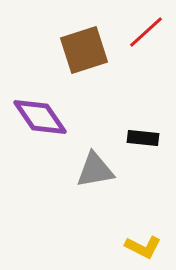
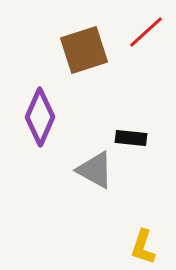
purple diamond: rotated 58 degrees clockwise
black rectangle: moved 12 px left
gray triangle: rotated 39 degrees clockwise
yellow L-shape: rotated 81 degrees clockwise
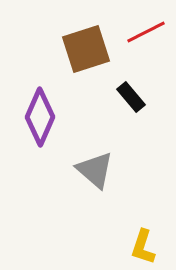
red line: rotated 15 degrees clockwise
brown square: moved 2 px right, 1 px up
black rectangle: moved 41 px up; rotated 44 degrees clockwise
gray triangle: rotated 12 degrees clockwise
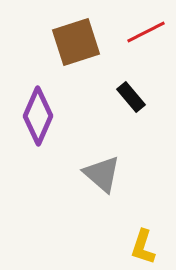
brown square: moved 10 px left, 7 px up
purple diamond: moved 2 px left, 1 px up
gray triangle: moved 7 px right, 4 px down
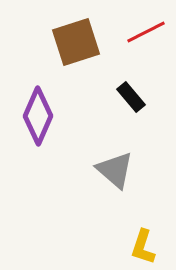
gray triangle: moved 13 px right, 4 px up
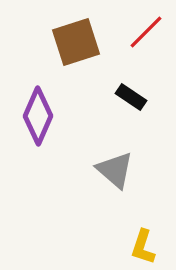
red line: rotated 18 degrees counterclockwise
black rectangle: rotated 16 degrees counterclockwise
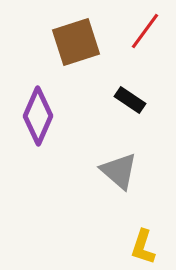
red line: moved 1 px left, 1 px up; rotated 9 degrees counterclockwise
black rectangle: moved 1 px left, 3 px down
gray triangle: moved 4 px right, 1 px down
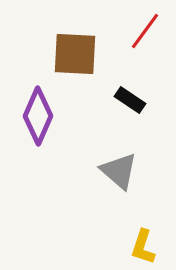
brown square: moved 1 px left, 12 px down; rotated 21 degrees clockwise
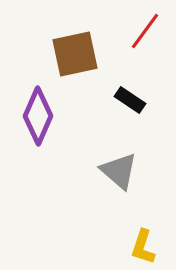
brown square: rotated 15 degrees counterclockwise
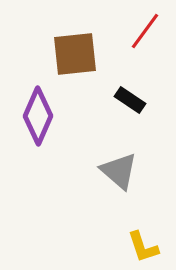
brown square: rotated 6 degrees clockwise
yellow L-shape: rotated 36 degrees counterclockwise
